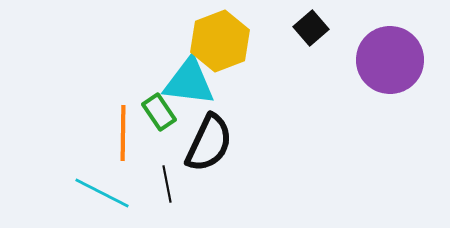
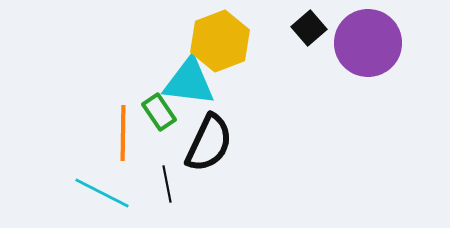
black square: moved 2 px left
purple circle: moved 22 px left, 17 px up
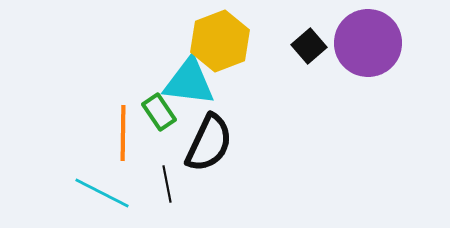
black square: moved 18 px down
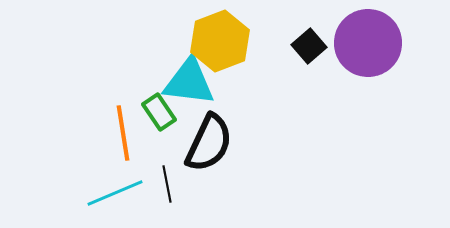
orange line: rotated 10 degrees counterclockwise
cyan line: moved 13 px right; rotated 50 degrees counterclockwise
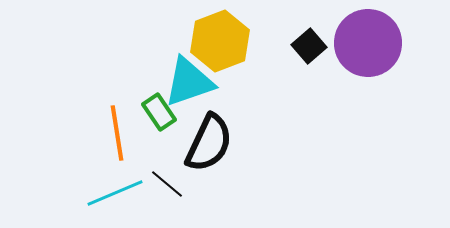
cyan triangle: rotated 26 degrees counterclockwise
orange line: moved 6 px left
black line: rotated 39 degrees counterclockwise
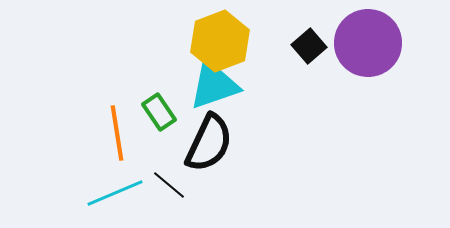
cyan triangle: moved 25 px right, 3 px down
black line: moved 2 px right, 1 px down
